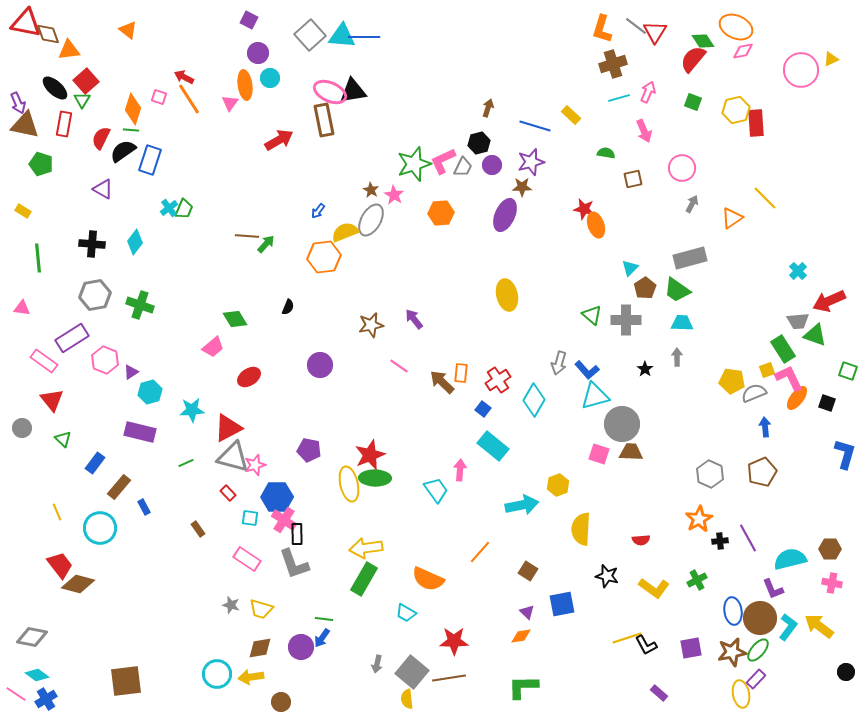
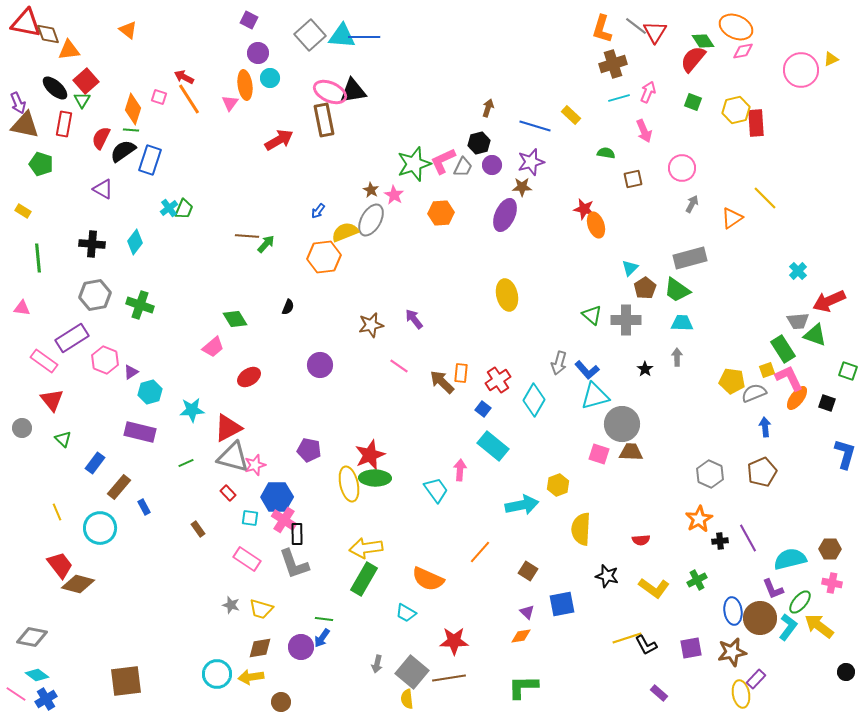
green ellipse at (758, 650): moved 42 px right, 48 px up
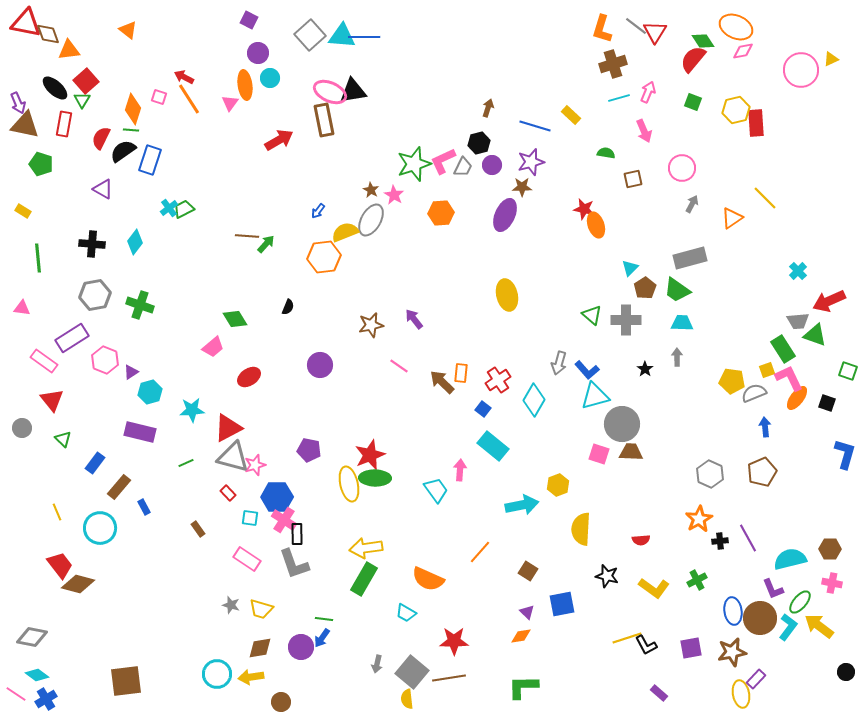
green trapezoid at (184, 209): rotated 140 degrees counterclockwise
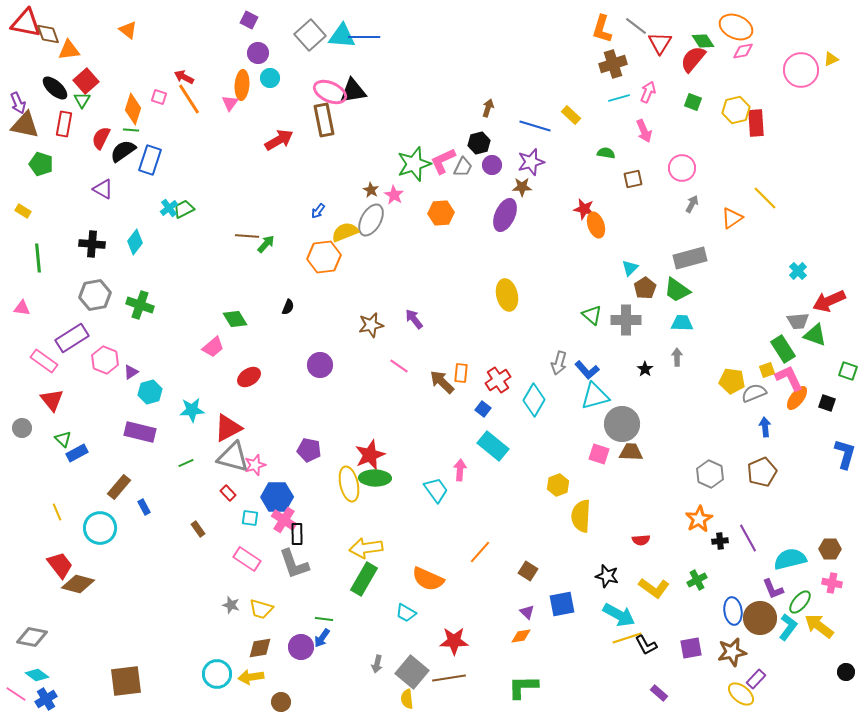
red triangle at (655, 32): moved 5 px right, 11 px down
orange ellipse at (245, 85): moved 3 px left; rotated 12 degrees clockwise
blue rectangle at (95, 463): moved 18 px left, 10 px up; rotated 25 degrees clockwise
cyan arrow at (522, 505): moved 97 px right, 110 px down; rotated 40 degrees clockwise
yellow semicircle at (581, 529): moved 13 px up
yellow ellipse at (741, 694): rotated 40 degrees counterclockwise
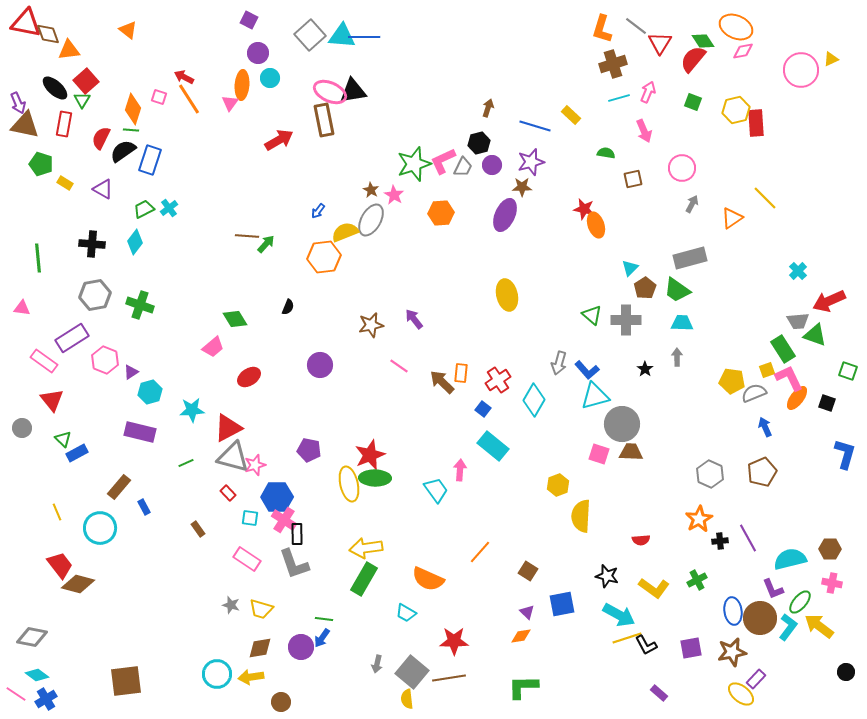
green trapezoid at (184, 209): moved 40 px left
yellow rectangle at (23, 211): moved 42 px right, 28 px up
blue arrow at (765, 427): rotated 18 degrees counterclockwise
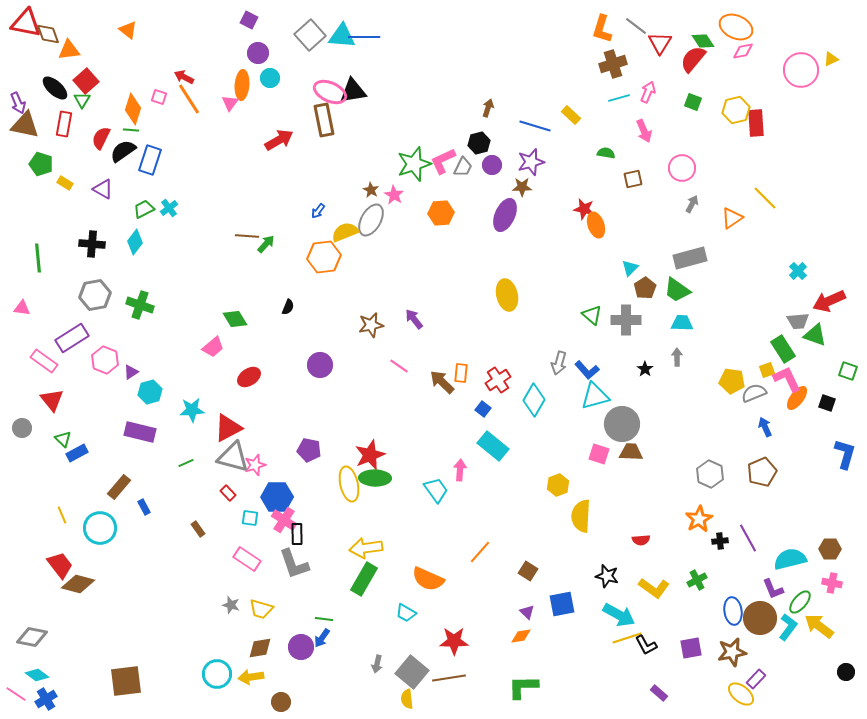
pink L-shape at (789, 378): moved 2 px left, 1 px down
yellow line at (57, 512): moved 5 px right, 3 px down
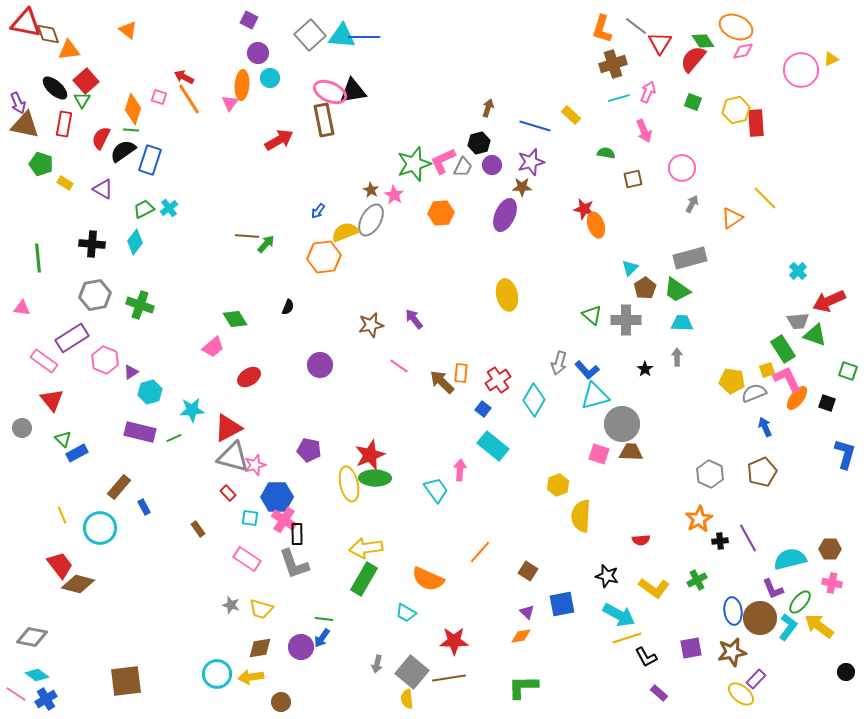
green line at (186, 463): moved 12 px left, 25 px up
black L-shape at (646, 645): moved 12 px down
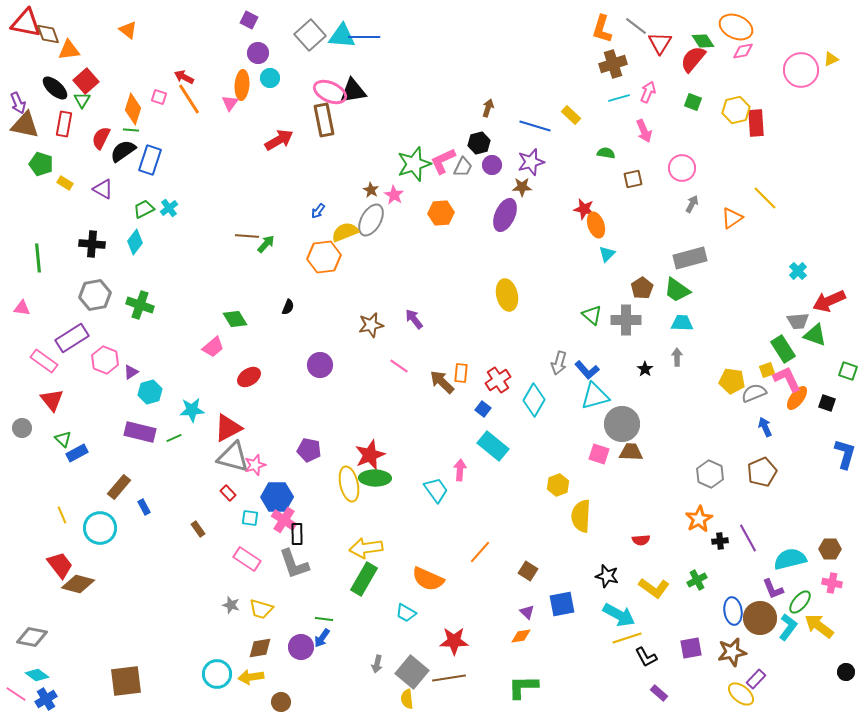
cyan triangle at (630, 268): moved 23 px left, 14 px up
brown pentagon at (645, 288): moved 3 px left
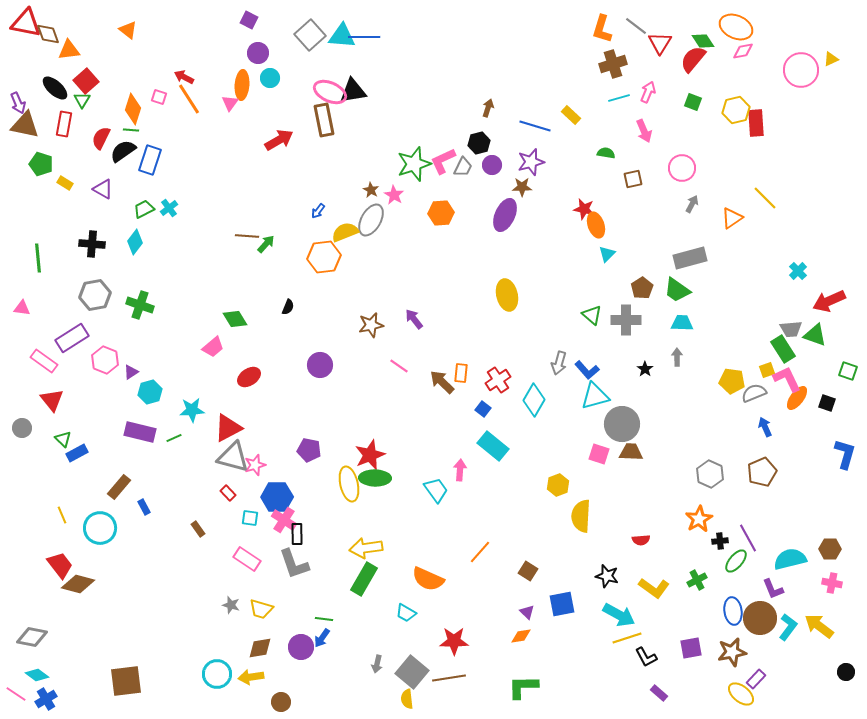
gray trapezoid at (798, 321): moved 7 px left, 8 px down
green ellipse at (800, 602): moved 64 px left, 41 px up
